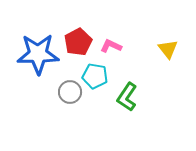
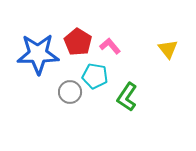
red pentagon: rotated 12 degrees counterclockwise
pink L-shape: moved 1 px left; rotated 25 degrees clockwise
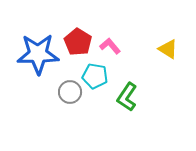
yellow triangle: rotated 20 degrees counterclockwise
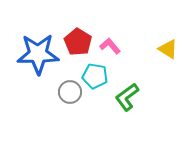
green L-shape: rotated 20 degrees clockwise
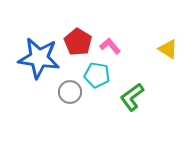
blue star: moved 1 px right, 4 px down; rotated 9 degrees clockwise
cyan pentagon: moved 2 px right, 1 px up
green L-shape: moved 5 px right
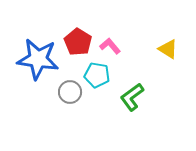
blue star: moved 1 px left, 1 px down
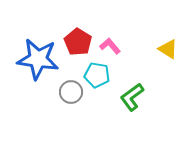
gray circle: moved 1 px right
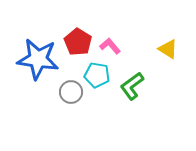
green L-shape: moved 11 px up
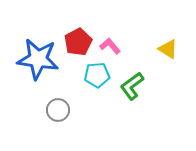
red pentagon: rotated 12 degrees clockwise
cyan pentagon: rotated 15 degrees counterclockwise
gray circle: moved 13 px left, 18 px down
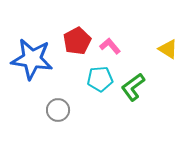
red pentagon: moved 1 px left, 1 px up
blue star: moved 6 px left
cyan pentagon: moved 3 px right, 4 px down
green L-shape: moved 1 px right, 1 px down
